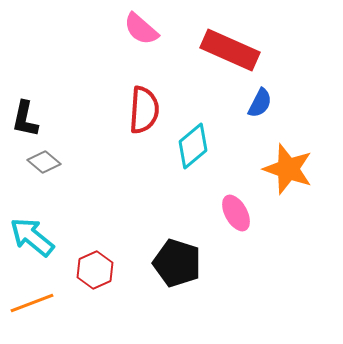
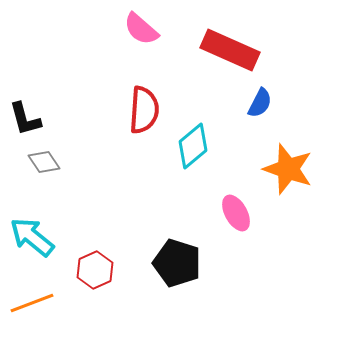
black L-shape: rotated 27 degrees counterclockwise
gray diamond: rotated 16 degrees clockwise
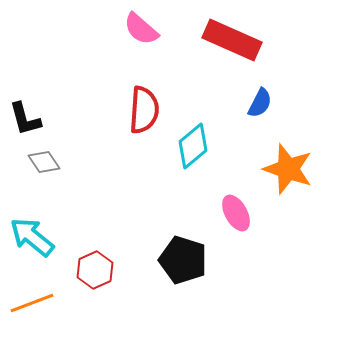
red rectangle: moved 2 px right, 10 px up
black pentagon: moved 6 px right, 3 px up
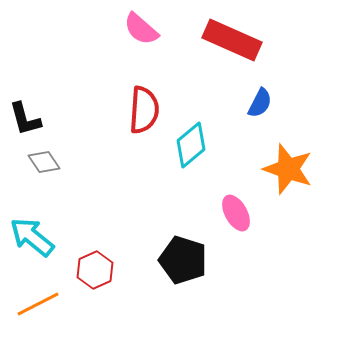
cyan diamond: moved 2 px left, 1 px up
orange line: moved 6 px right, 1 px down; rotated 6 degrees counterclockwise
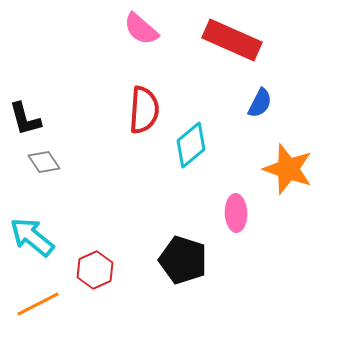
pink ellipse: rotated 27 degrees clockwise
